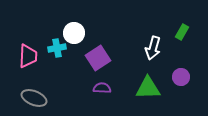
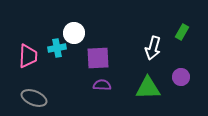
purple square: rotated 30 degrees clockwise
purple semicircle: moved 3 px up
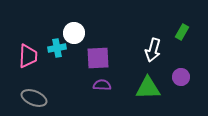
white arrow: moved 2 px down
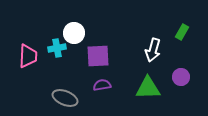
purple square: moved 2 px up
purple semicircle: rotated 12 degrees counterclockwise
gray ellipse: moved 31 px right
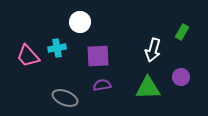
white circle: moved 6 px right, 11 px up
pink trapezoid: rotated 135 degrees clockwise
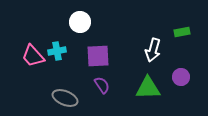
green rectangle: rotated 49 degrees clockwise
cyan cross: moved 3 px down
pink trapezoid: moved 5 px right
purple semicircle: rotated 66 degrees clockwise
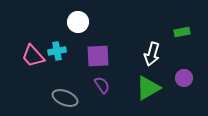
white circle: moved 2 px left
white arrow: moved 1 px left, 4 px down
purple circle: moved 3 px right, 1 px down
green triangle: rotated 28 degrees counterclockwise
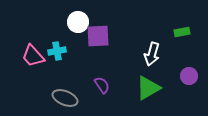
purple square: moved 20 px up
purple circle: moved 5 px right, 2 px up
